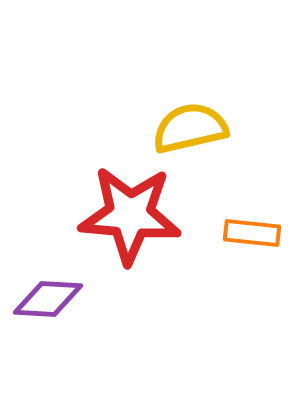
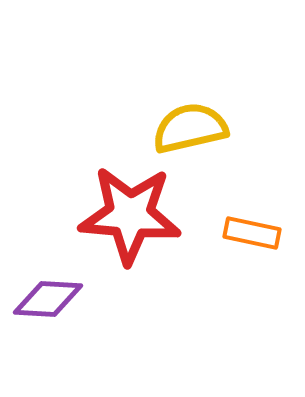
orange rectangle: rotated 6 degrees clockwise
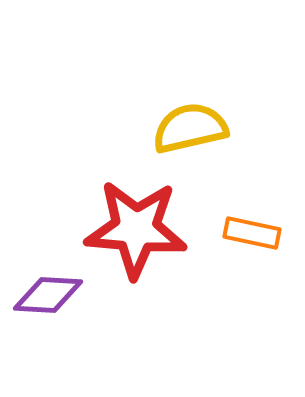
red star: moved 6 px right, 14 px down
purple diamond: moved 4 px up
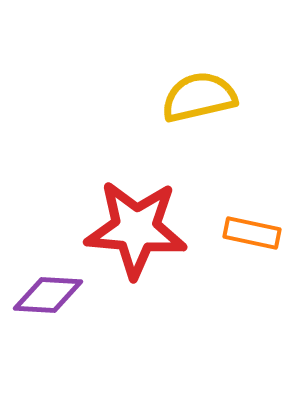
yellow semicircle: moved 9 px right, 31 px up
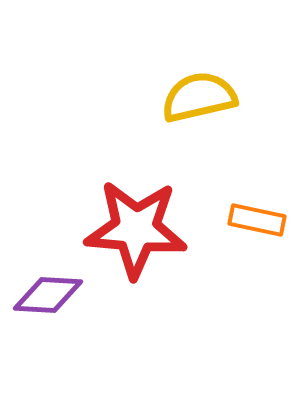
orange rectangle: moved 5 px right, 13 px up
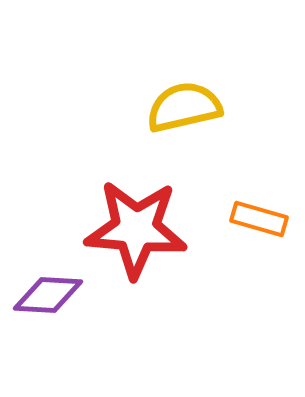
yellow semicircle: moved 15 px left, 10 px down
orange rectangle: moved 2 px right, 1 px up; rotated 4 degrees clockwise
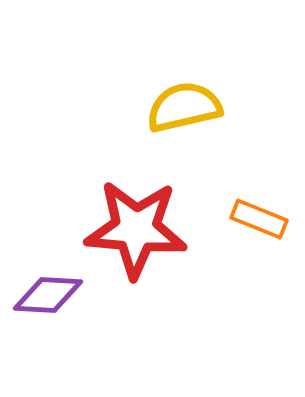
orange rectangle: rotated 6 degrees clockwise
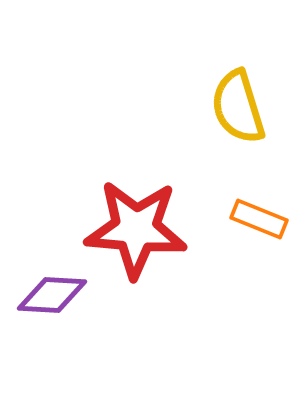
yellow semicircle: moved 54 px right; rotated 94 degrees counterclockwise
purple diamond: moved 4 px right
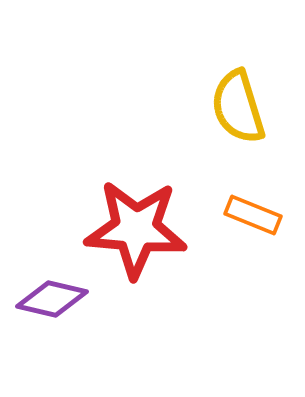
orange rectangle: moved 6 px left, 4 px up
purple diamond: moved 4 px down; rotated 10 degrees clockwise
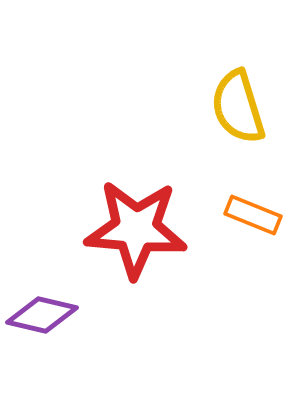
purple diamond: moved 10 px left, 16 px down
